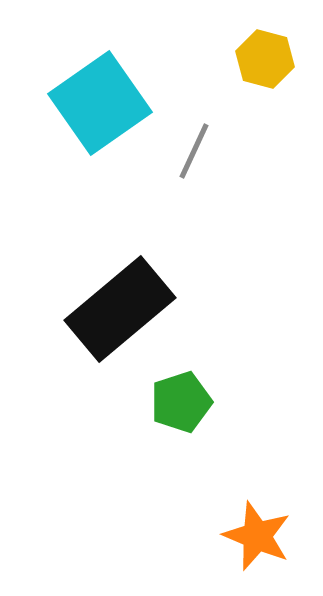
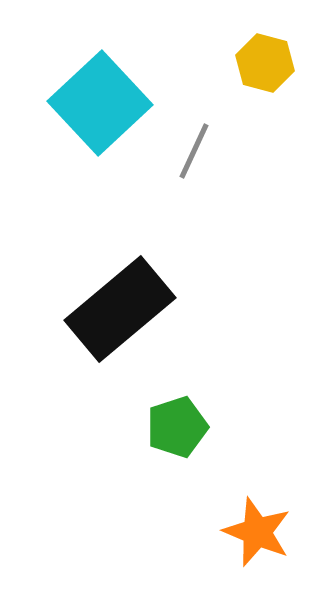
yellow hexagon: moved 4 px down
cyan square: rotated 8 degrees counterclockwise
green pentagon: moved 4 px left, 25 px down
orange star: moved 4 px up
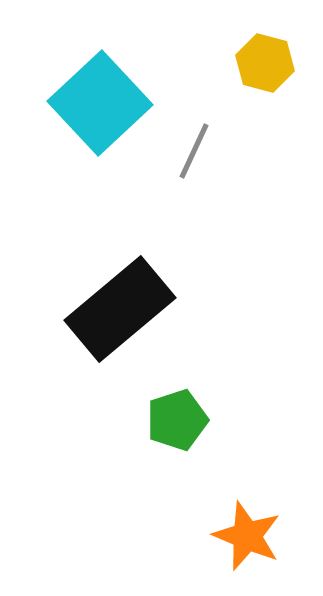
green pentagon: moved 7 px up
orange star: moved 10 px left, 4 px down
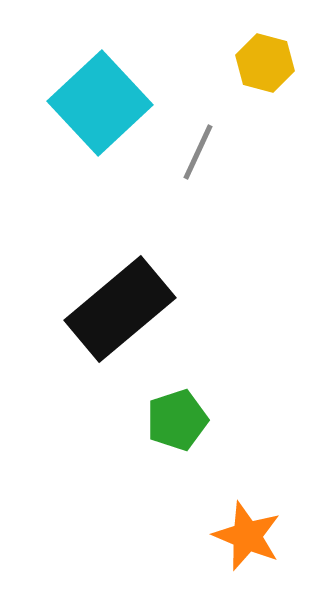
gray line: moved 4 px right, 1 px down
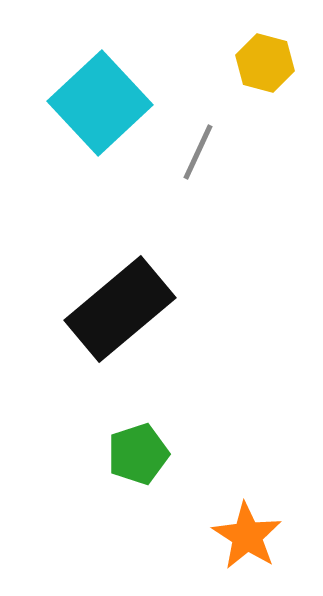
green pentagon: moved 39 px left, 34 px down
orange star: rotated 10 degrees clockwise
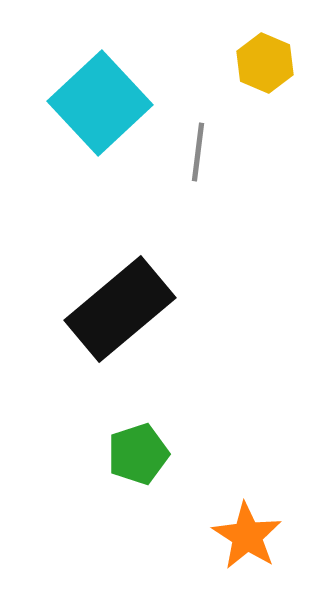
yellow hexagon: rotated 8 degrees clockwise
gray line: rotated 18 degrees counterclockwise
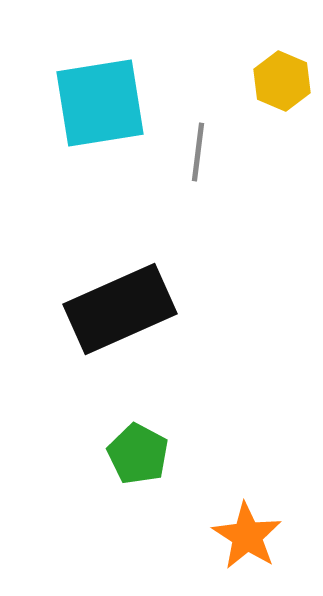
yellow hexagon: moved 17 px right, 18 px down
cyan square: rotated 34 degrees clockwise
black rectangle: rotated 16 degrees clockwise
green pentagon: rotated 26 degrees counterclockwise
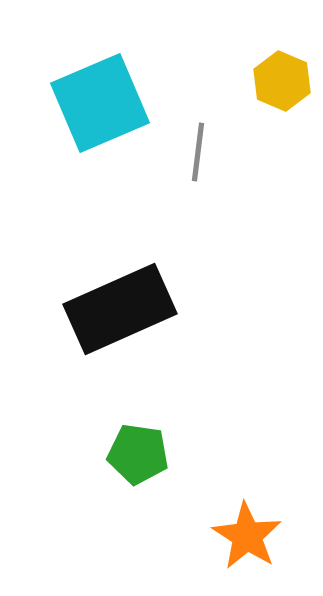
cyan square: rotated 14 degrees counterclockwise
green pentagon: rotated 20 degrees counterclockwise
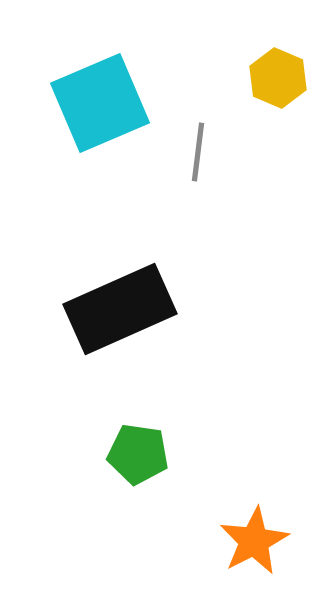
yellow hexagon: moved 4 px left, 3 px up
orange star: moved 7 px right, 5 px down; rotated 12 degrees clockwise
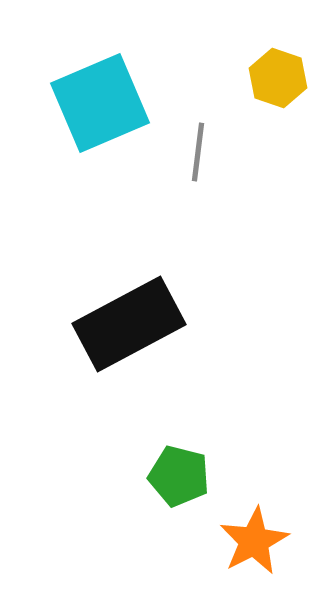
yellow hexagon: rotated 4 degrees counterclockwise
black rectangle: moved 9 px right, 15 px down; rotated 4 degrees counterclockwise
green pentagon: moved 41 px right, 22 px down; rotated 6 degrees clockwise
